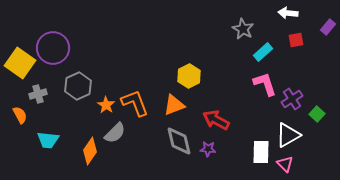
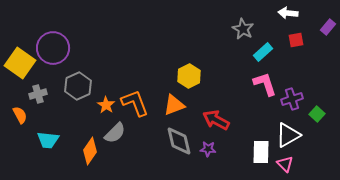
purple cross: rotated 15 degrees clockwise
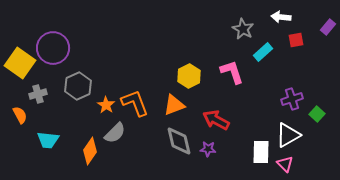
white arrow: moved 7 px left, 4 px down
pink L-shape: moved 33 px left, 12 px up
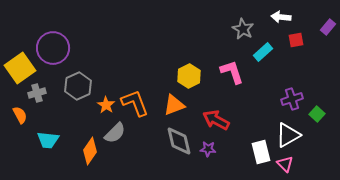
yellow square: moved 5 px down; rotated 20 degrees clockwise
gray cross: moved 1 px left, 1 px up
white rectangle: rotated 15 degrees counterclockwise
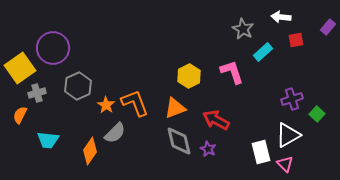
orange triangle: moved 1 px right, 3 px down
orange semicircle: rotated 126 degrees counterclockwise
purple star: rotated 21 degrees clockwise
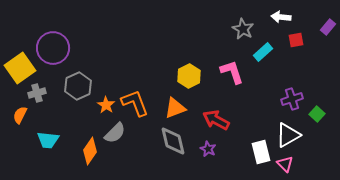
gray diamond: moved 6 px left
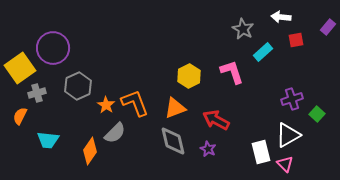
orange semicircle: moved 1 px down
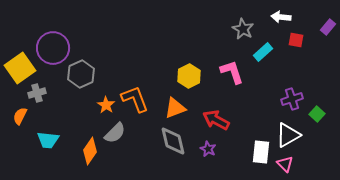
red square: rotated 21 degrees clockwise
gray hexagon: moved 3 px right, 12 px up
orange L-shape: moved 4 px up
white rectangle: rotated 20 degrees clockwise
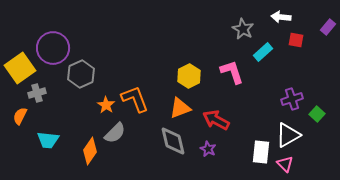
orange triangle: moved 5 px right
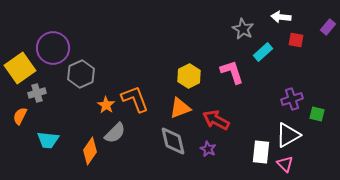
green square: rotated 28 degrees counterclockwise
